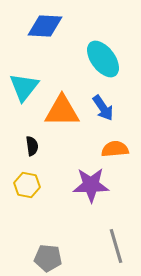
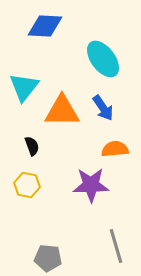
black semicircle: rotated 12 degrees counterclockwise
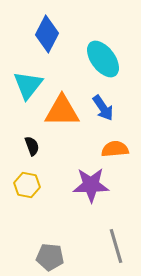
blue diamond: moved 2 px right, 8 px down; rotated 66 degrees counterclockwise
cyan triangle: moved 4 px right, 2 px up
gray pentagon: moved 2 px right, 1 px up
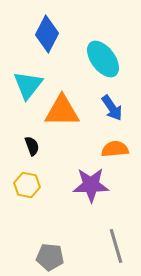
blue arrow: moved 9 px right
